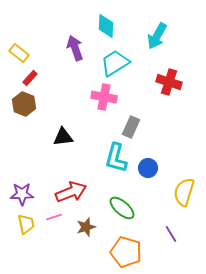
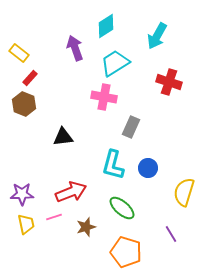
cyan diamond: rotated 55 degrees clockwise
cyan L-shape: moved 3 px left, 7 px down
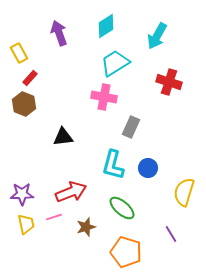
purple arrow: moved 16 px left, 15 px up
yellow rectangle: rotated 24 degrees clockwise
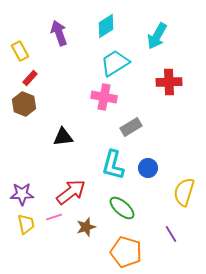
yellow rectangle: moved 1 px right, 2 px up
red cross: rotated 20 degrees counterclockwise
gray rectangle: rotated 35 degrees clockwise
red arrow: rotated 16 degrees counterclockwise
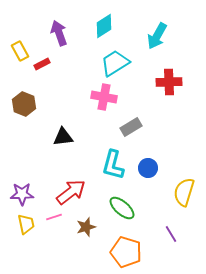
cyan diamond: moved 2 px left
red rectangle: moved 12 px right, 14 px up; rotated 21 degrees clockwise
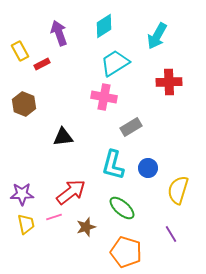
yellow semicircle: moved 6 px left, 2 px up
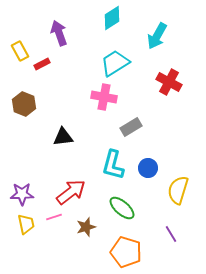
cyan diamond: moved 8 px right, 8 px up
red cross: rotated 30 degrees clockwise
